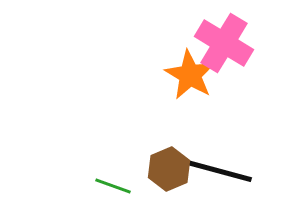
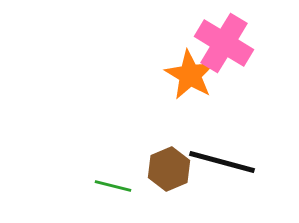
black line: moved 3 px right, 9 px up
green line: rotated 6 degrees counterclockwise
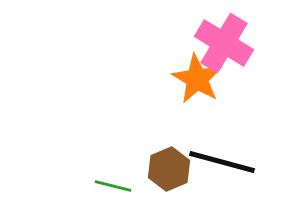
orange star: moved 7 px right, 4 px down
